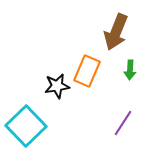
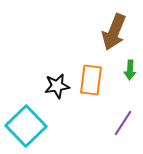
brown arrow: moved 2 px left
orange rectangle: moved 4 px right, 9 px down; rotated 16 degrees counterclockwise
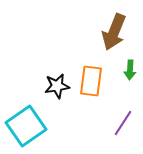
orange rectangle: moved 1 px down
cyan square: rotated 9 degrees clockwise
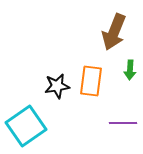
purple line: rotated 56 degrees clockwise
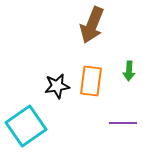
brown arrow: moved 22 px left, 7 px up
green arrow: moved 1 px left, 1 px down
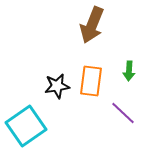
purple line: moved 10 px up; rotated 44 degrees clockwise
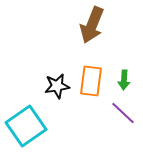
green arrow: moved 5 px left, 9 px down
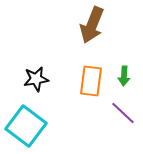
green arrow: moved 4 px up
black star: moved 21 px left, 7 px up
cyan square: rotated 18 degrees counterclockwise
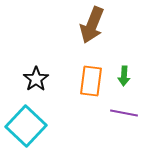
black star: rotated 25 degrees counterclockwise
purple line: moved 1 px right; rotated 32 degrees counterclockwise
cyan square: rotated 6 degrees clockwise
